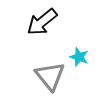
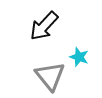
black arrow: moved 2 px right, 4 px down; rotated 8 degrees counterclockwise
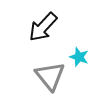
black arrow: moved 1 px left, 1 px down
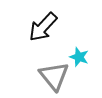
gray triangle: moved 4 px right
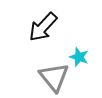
gray triangle: moved 1 px down
